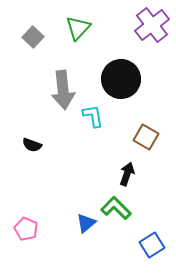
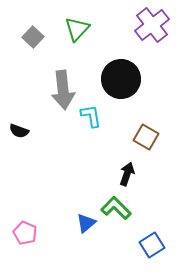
green triangle: moved 1 px left, 1 px down
cyan L-shape: moved 2 px left
black semicircle: moved 13 px left, 14 px up
pink pentagon: moved 1 px left, 4 px down
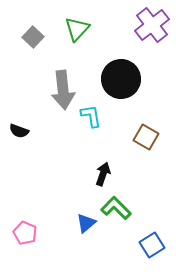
black arrow: moved 24 px left
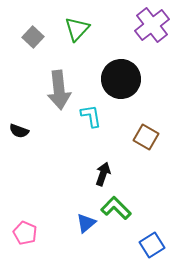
gray arrow: moved 4 px left
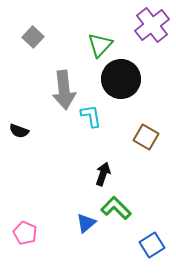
green triangle: moved 23 px right, 16 px down
gray arrow: moved 5 px right
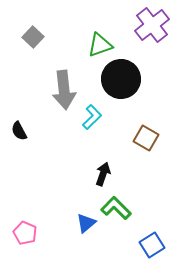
green triangle: rotated 28 degrees clockwise
cyan L-shape: moved 1 px right, 1 px down; rotated 55 degrees clockwise
black semicircle: rotated 42 degrees clockwise
brown square: moved 1 px down
